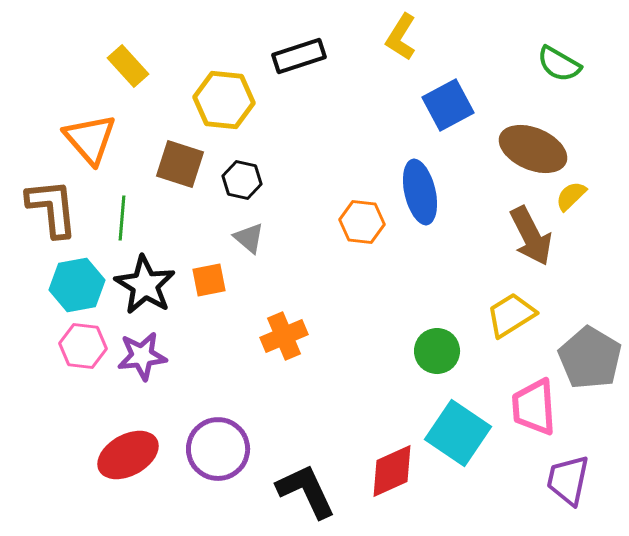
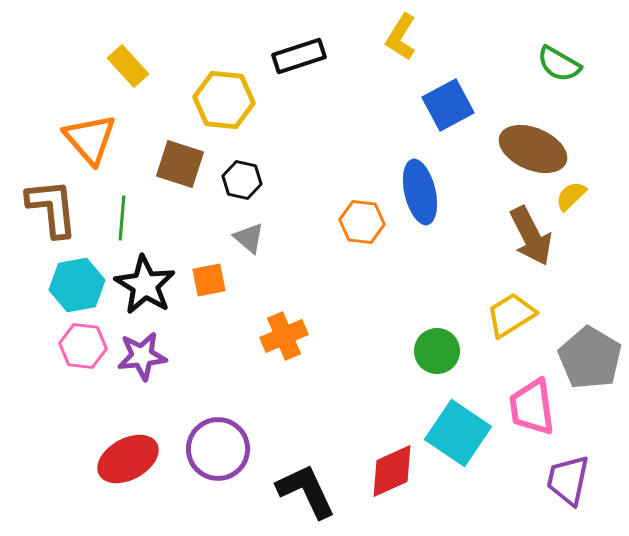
pink trapezoid: moved 2 px left; rotated 4 degrees counterclockwise
red ellipse: moved 4 px down
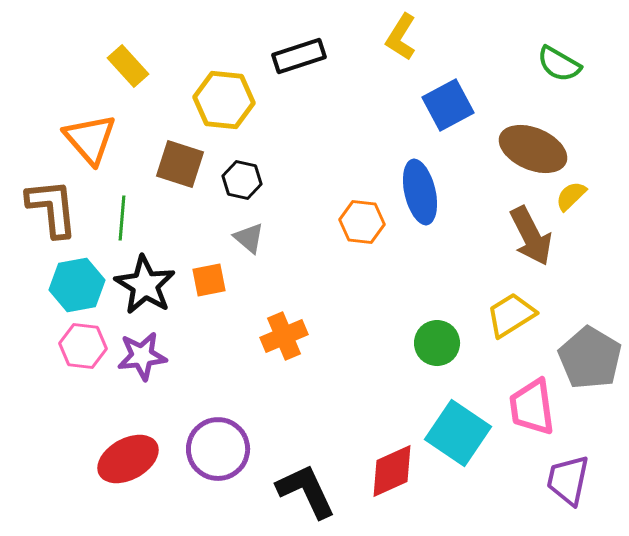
green circle: moved 8 px up
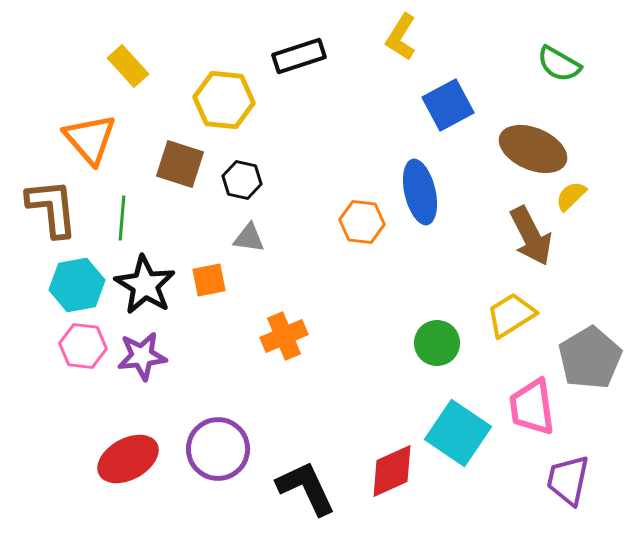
gray triangle: rotated 32 degrees counterclockwise
gray pentagon: rotated 10 degrees clockwise
black L-shape: moved 3 px up
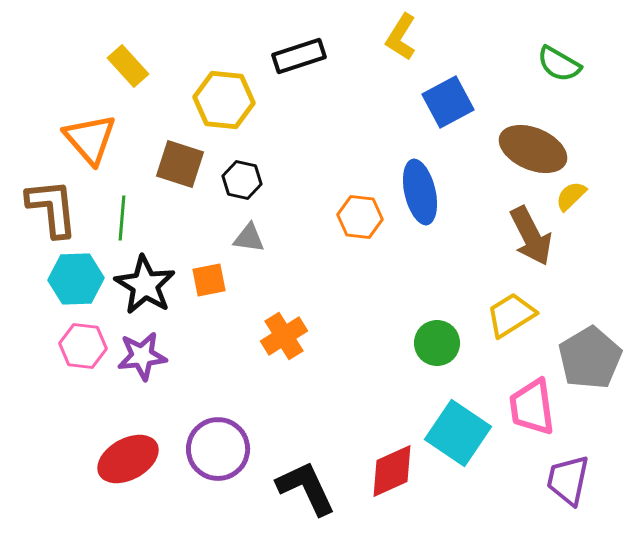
blue square: moved 3 px up
orange hexagon: moved 2 px left, 5 px up
cyan hexagon: moved 1 px left, 6 px up; rotated 8 degrees clockwise
orange cross: rotated 9 degrees counterclockwise
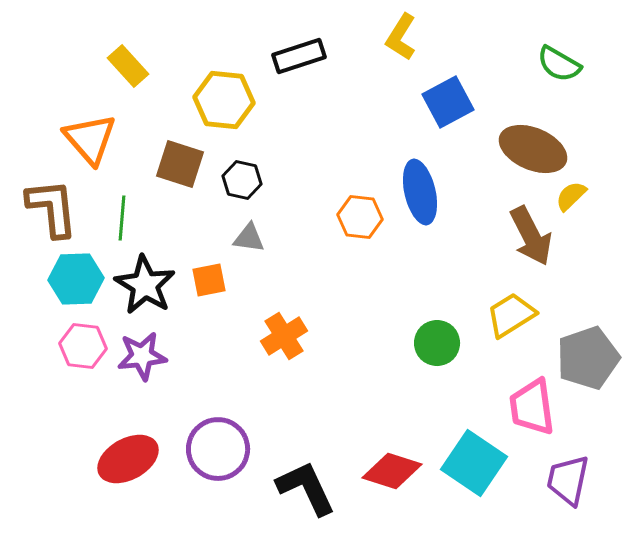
gray pentagon: moved 2 px left; rotated 12 degrees clockwise
cyan square: moved 16 px right, 30 px down
red diamond: rotated 42 degrees clockwise
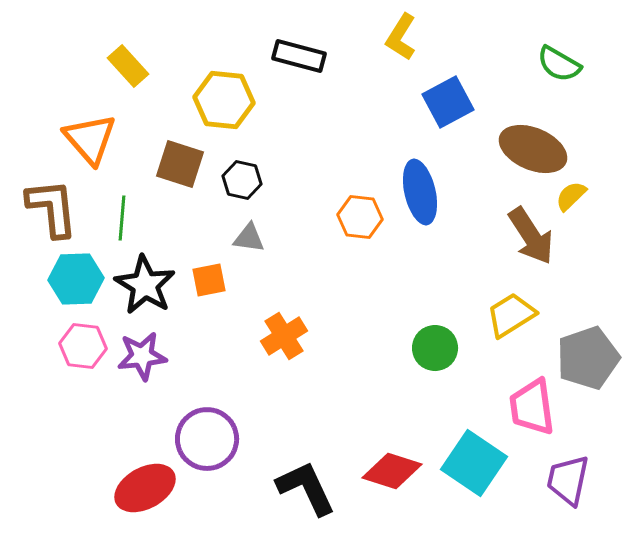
black rectangle: rotated 33 degrees clockwise
brown arrow: rotated 6 degrees counterclockwise
green circle: moved 2 px left, 5 px down
purple circle: moved 11 px left, 10 px up
red ellipse: moved 17 px right, 29 px down
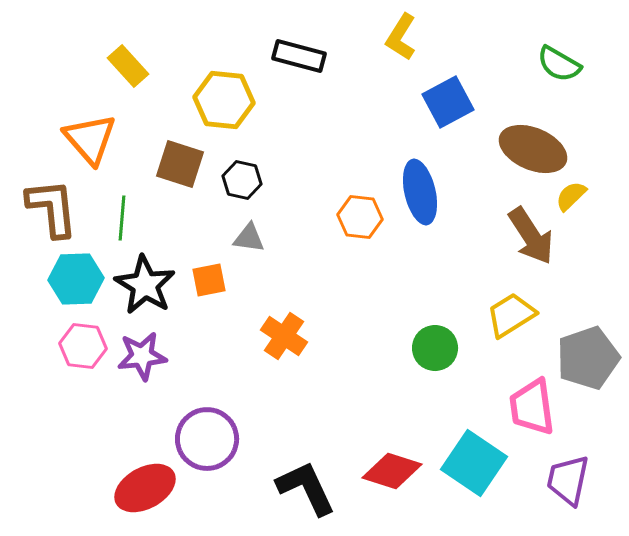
orange cross: rotated 24 degrees counterclockwise
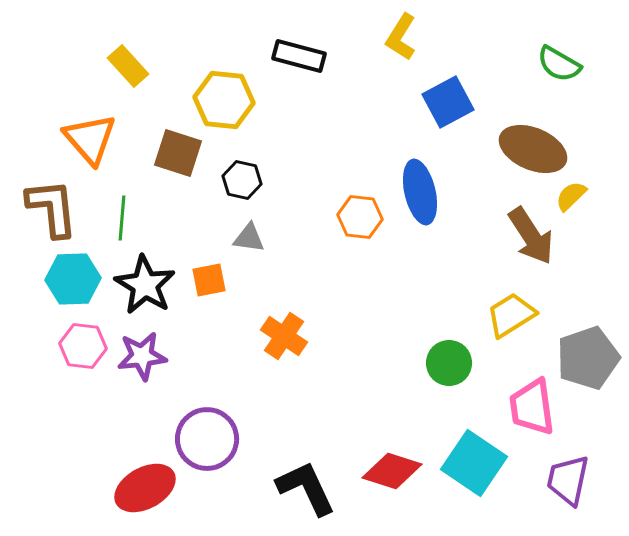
brown square: moved 2 px left, 11 px up
cyan hexagon: moved 3 px left
green circle: moved 14 px right, 15 px down
